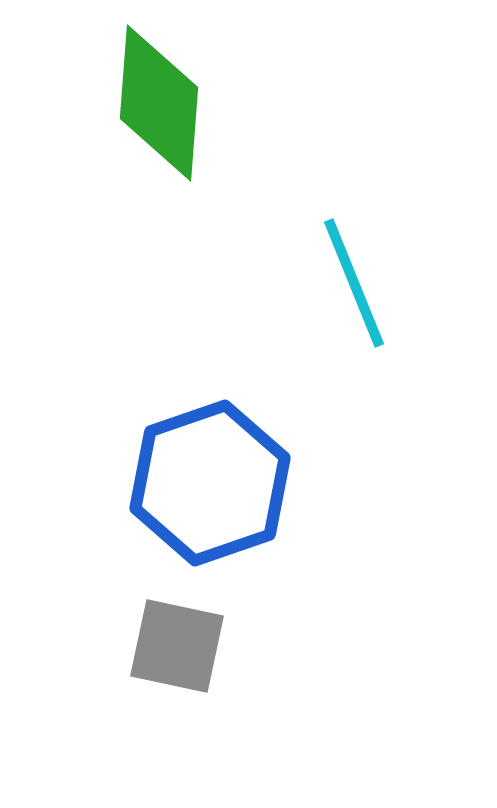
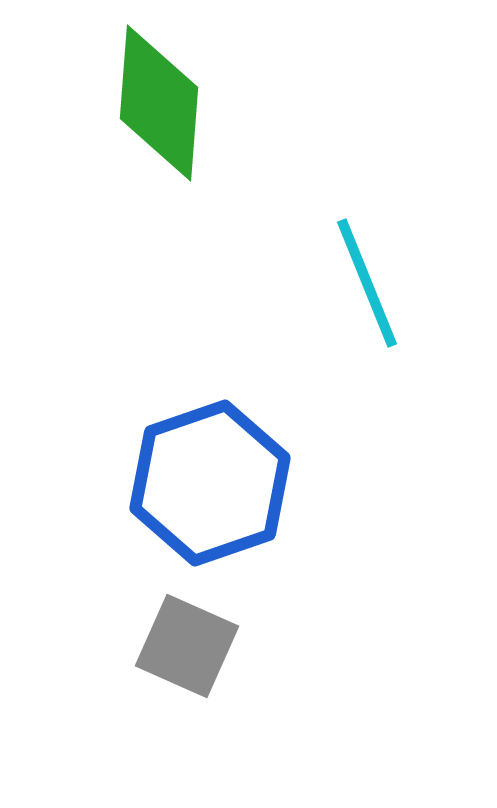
cyan line: moved 13 px right
gray square: moved 10 px right; rotated 12 degrees clockwise
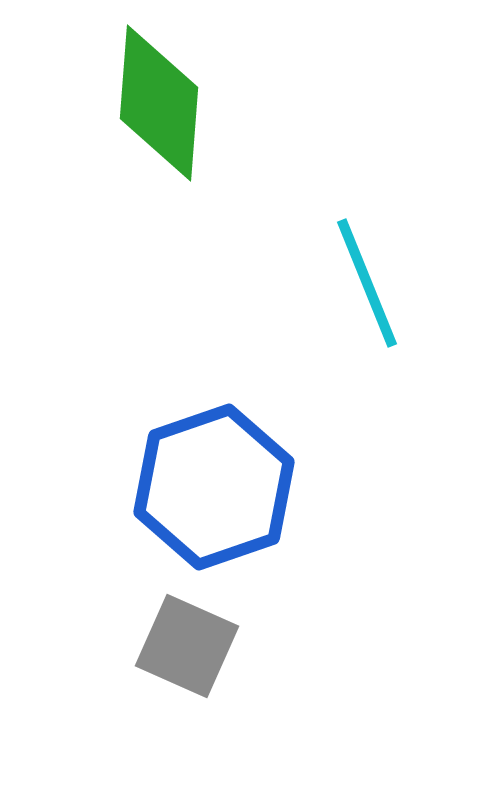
blue hexagon: moved 4 px right, 4 px down
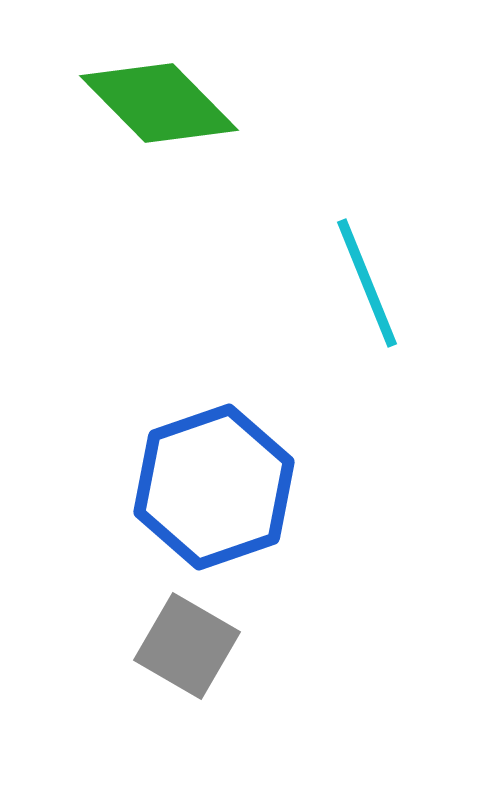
green diamond: rotated 49 degrees counterclockwise
gray square: rotated 6 degrees clockwise
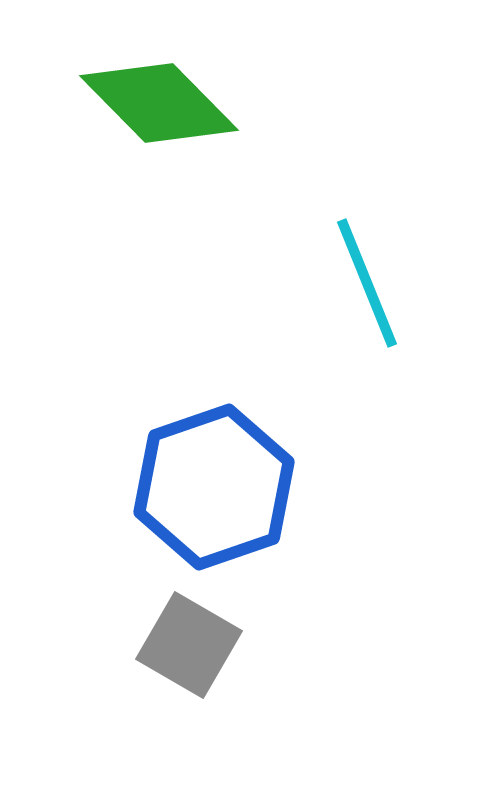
gray square: moved 2 px right, 1 px up
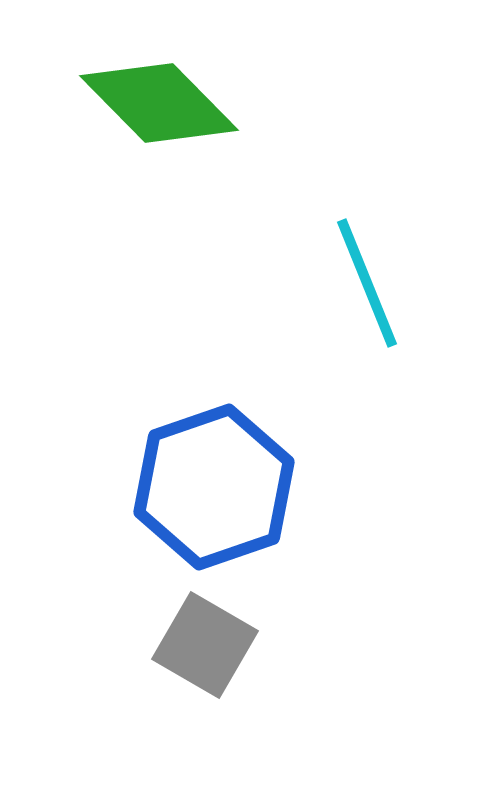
gray square: moved 16 px right
